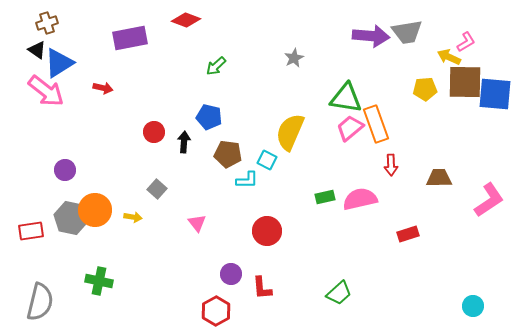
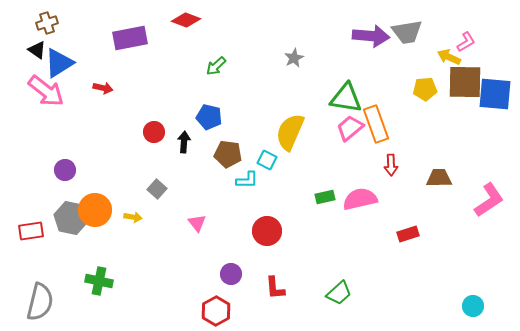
red L-shape at (262, 288): moved 13 px right
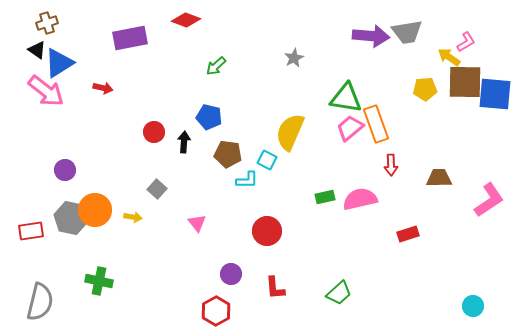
yellow arrow at (449, 57): rotated 10 degrees clockwise
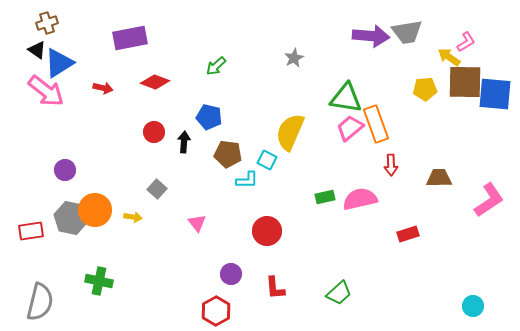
red diamond at (186, 20): moved 31 px left, 62 px down
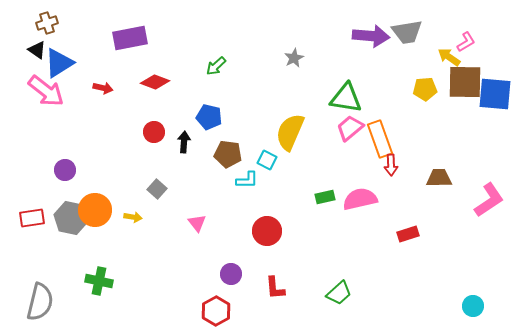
orange rectangle at (376, 124): moved 4 px right, 15 px down
red rectangle at (31, 231): moved 1 px right, 13 px up
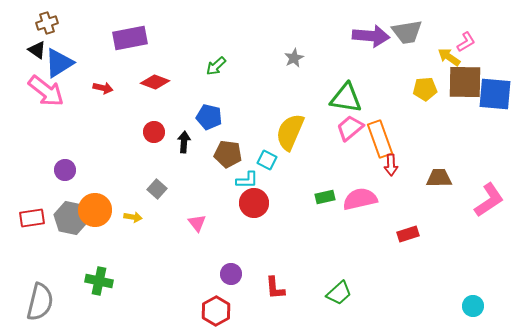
red circle at (267, 231): moved 13 px left, 28 px up
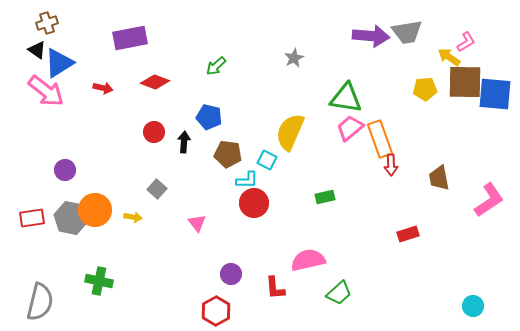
brown trapezoid at (439, 178): rotated 100 degrees counterclockwise
pink semicircle at (360, 199): moved 52 px left, 61 px down
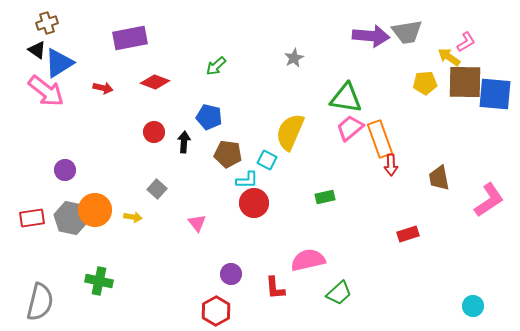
yellow pentagon at (425, 89): moved 6 px up
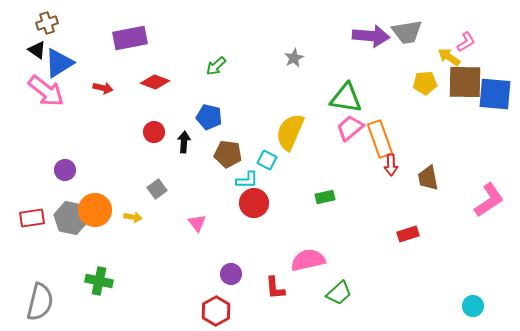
brown trapezoid at (439, 178): moved 11 px left
gray square at (157, 189): rotated 12 degrees clockwise
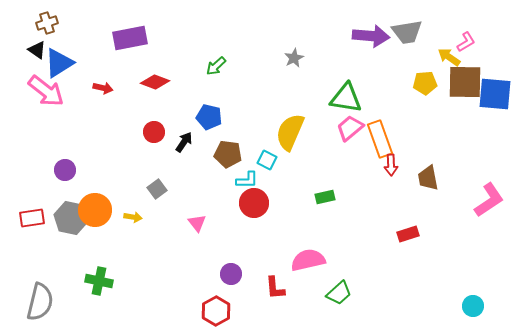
black arrow at (184, 142): rotated 30 degrees clockwise
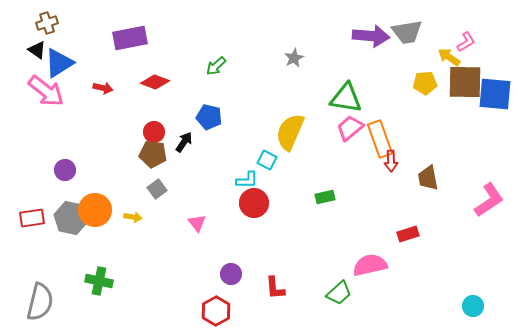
brown pentagon at (228, 154): moved 75 px left
red arrow at (391, 165): moved 4 px up
pink semicircle at (308, 260): moved 62 px right, 5 px down
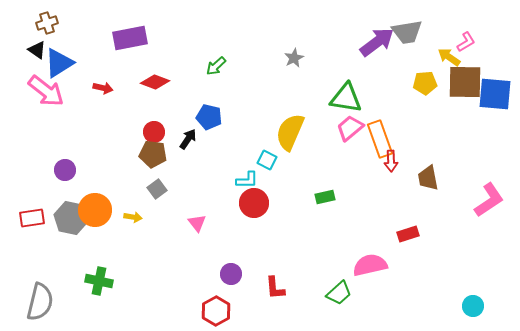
purple arrow at (371, 36): moved 6 px right, 6 px down; rotated 42 degrees counterclockwise
black arrow at (184, 142): moved 4 px right, 3 px up
